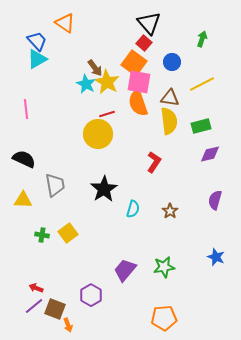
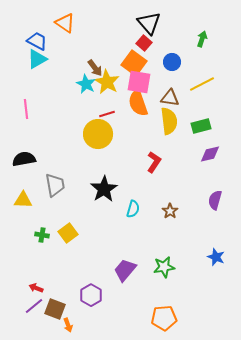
blue trapezoid: rotated 20 degrees counterclockwise
black semicircle: rotated 35 degrees counterclockwise
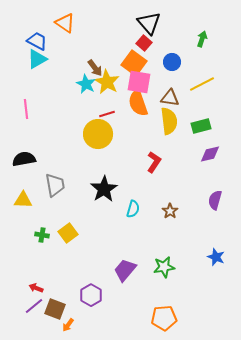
orange arrow: rotated 56 degrees clockwise
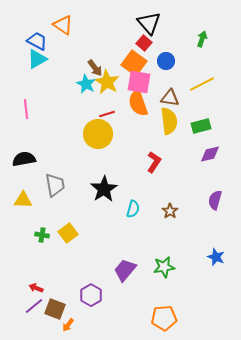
orange triangle: moved 2 px left, 2 px down
blue circle: moved 6 px left, 1 px up
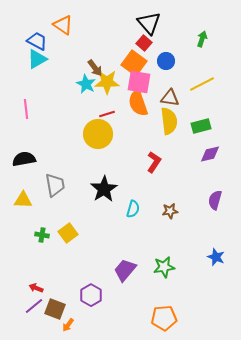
yellow star: rotated 30 degrees counterclockwise
brown star: rotated 28 degrees clockwise
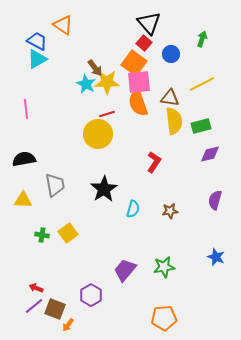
blue circle: moved 5 px right, 7 px up
pink square: rotated 15 degrees counterclockwise
yellow semicircle: moved 5 px right
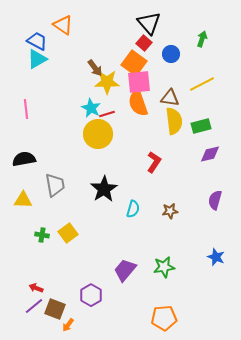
cyan star: moved 5 px right, 24 px down
